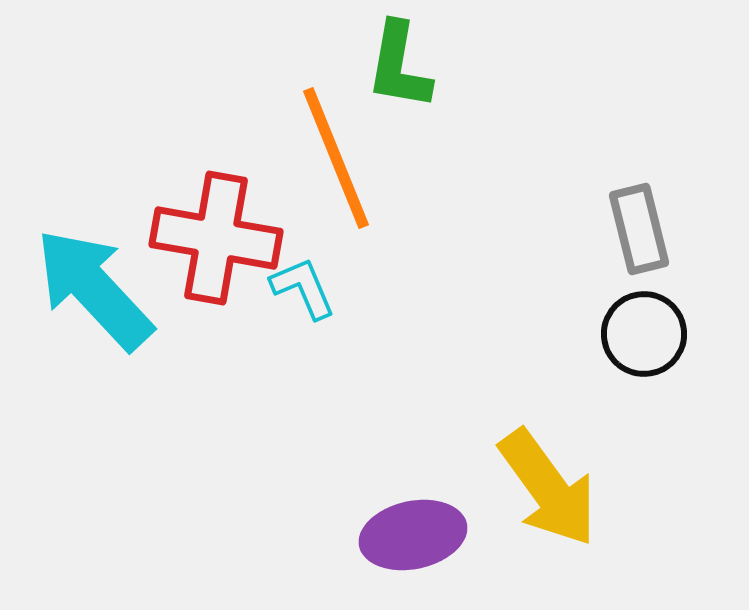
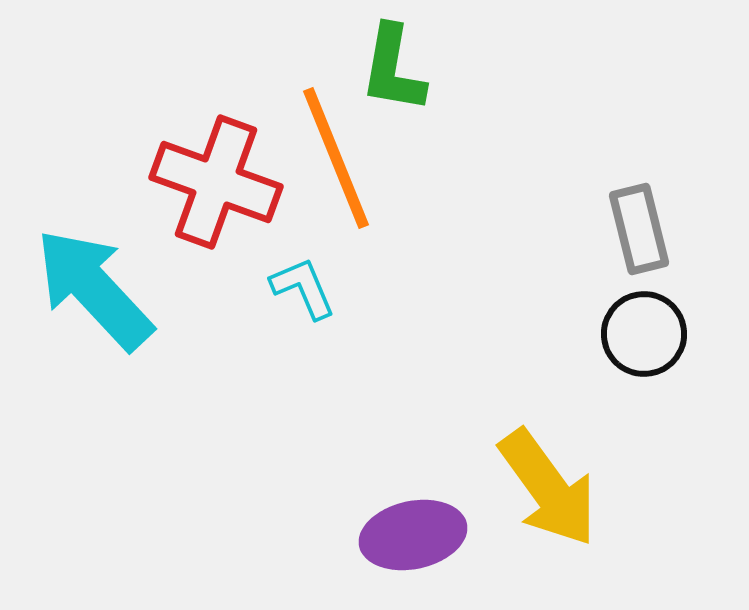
green L-shape: moved 6 px left, 3 px down
red cross: moved 56 px up; rotated 10 degrees clockwise
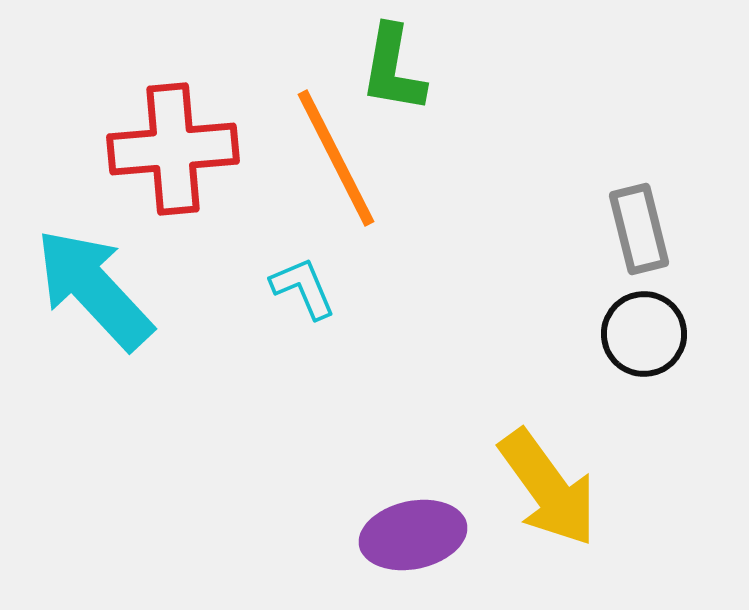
orange line: rotated 5 degrees counterclockwise
red cross: moved 43 px left, 33 px up; rotated 25 degrees counterclockwise
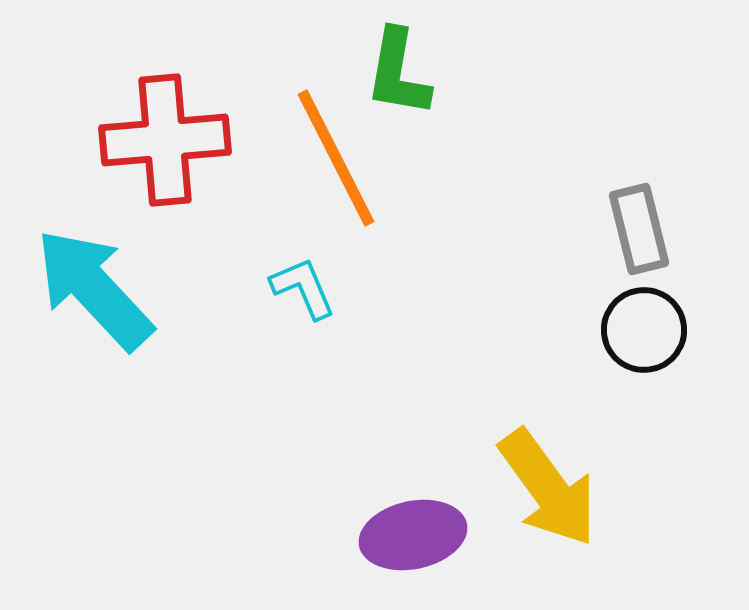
green L-shape: moved 5 px right, 4 px down
red cross: moved 8 px left, 9 px up
black circle: moved 4 px up
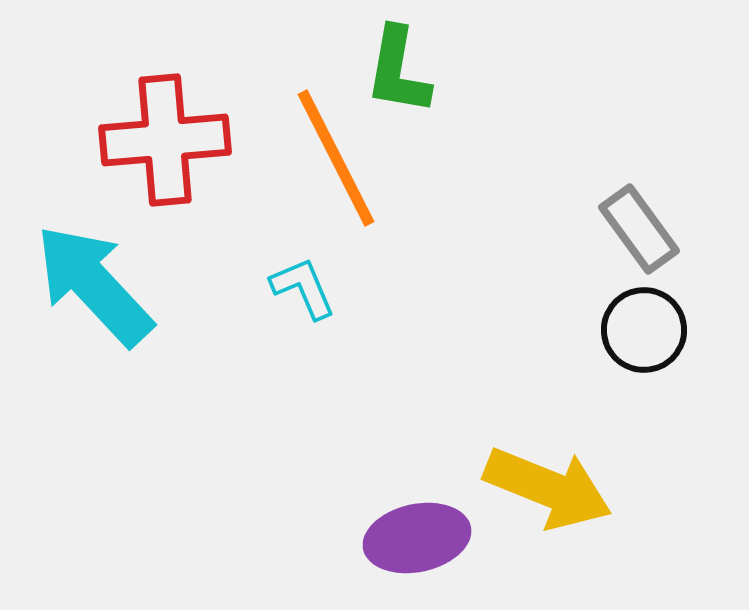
green L-shape: moved 2 px up
gray rectangle: rotated 22 degrees counterclockwise
cyan arrow: moved 4 px up
yellow arrow: rotated 32 degrees counterclockwise
purple ellipse: moved 4 px right, 3 px down
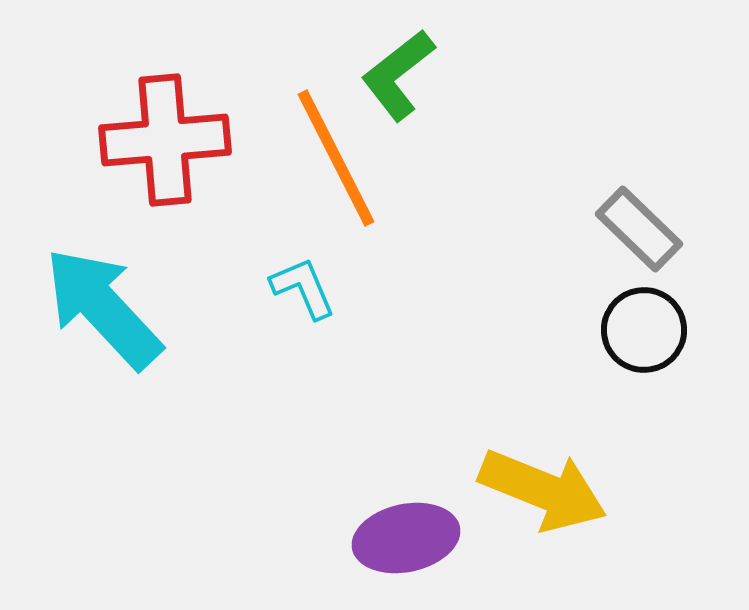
green L-shape: moved 4 px down; rotated 42 degrees clockwise
gray rectangle: rotated 10 degrees counterclockwise
cyan arrow: moved 9 px right, 23 px down
yellow arrow: moved 5 px left, 2 px down
purple ellipse: moved 11 px left
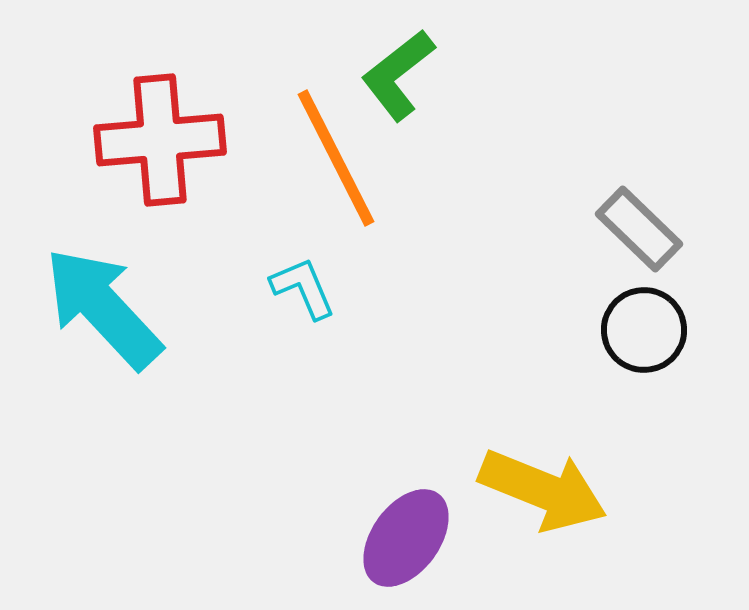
red cross: moved 5 px left
purple ellipse: rotated 42 degrees counterclockwise
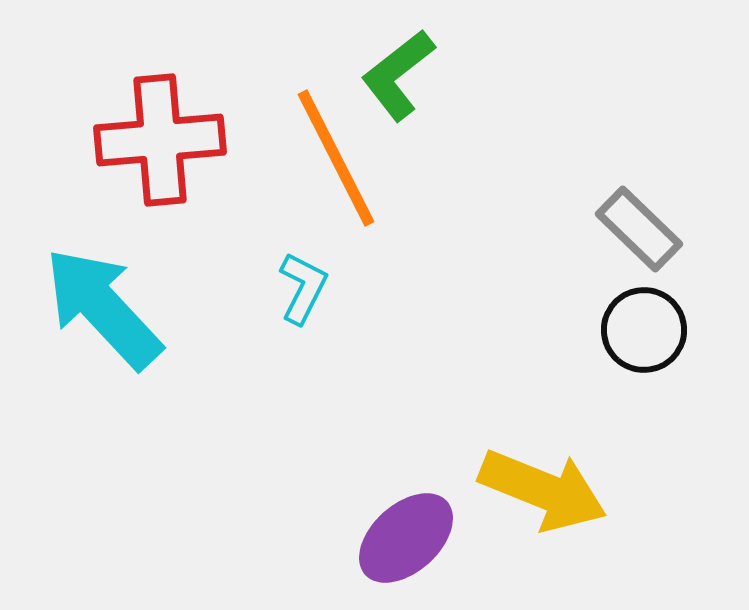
cyan L-shape: rotated 50 degrees clockwise
purple ellipse: rotated 12 degrees clockwise
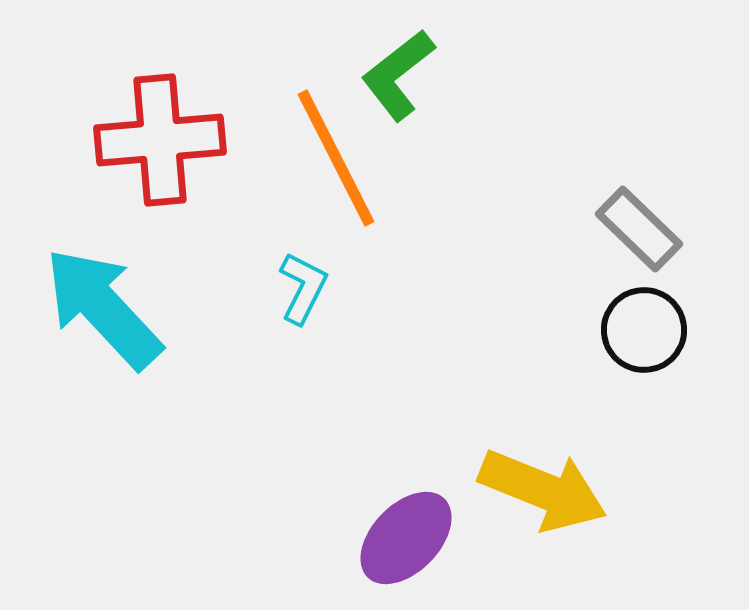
purple ellipse: rotated 4 degrees counterclockwise
